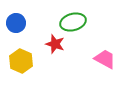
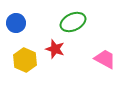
green ellipse: rotated 10 degrees counterclockwise
red star: moved 5 px down
yellow hexagon: moved 4 px right, 1 px up
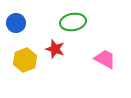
green ellipse: rotated 15 degrees clockwise
yellow hexagon: rotated 15 degrees clockwise
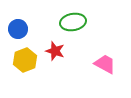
blue circle: moved 2 px right, 6 px down
red star: moved 2 px down
pink trapezoid: moved 5 px down
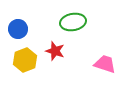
pink trapezoid: rotated 10 degrees counterclockwise
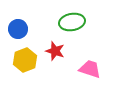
green ellipse: moved 1 px left
pink trapezoid: moved 15 px left, 5 px down
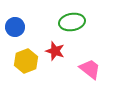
blue circle: moved 3 px left, 2 px up
yellow hexagon: moved 1 px right, 1 px down
pink trapezoid: rotated 20 degrees clockwise
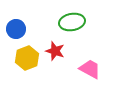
blue circle: moved 1 px right, 2 px down
yellow hexagon: moved 1 px right, 3 px up
pink trapezoid: rotated 10 degrees counterclockwise
